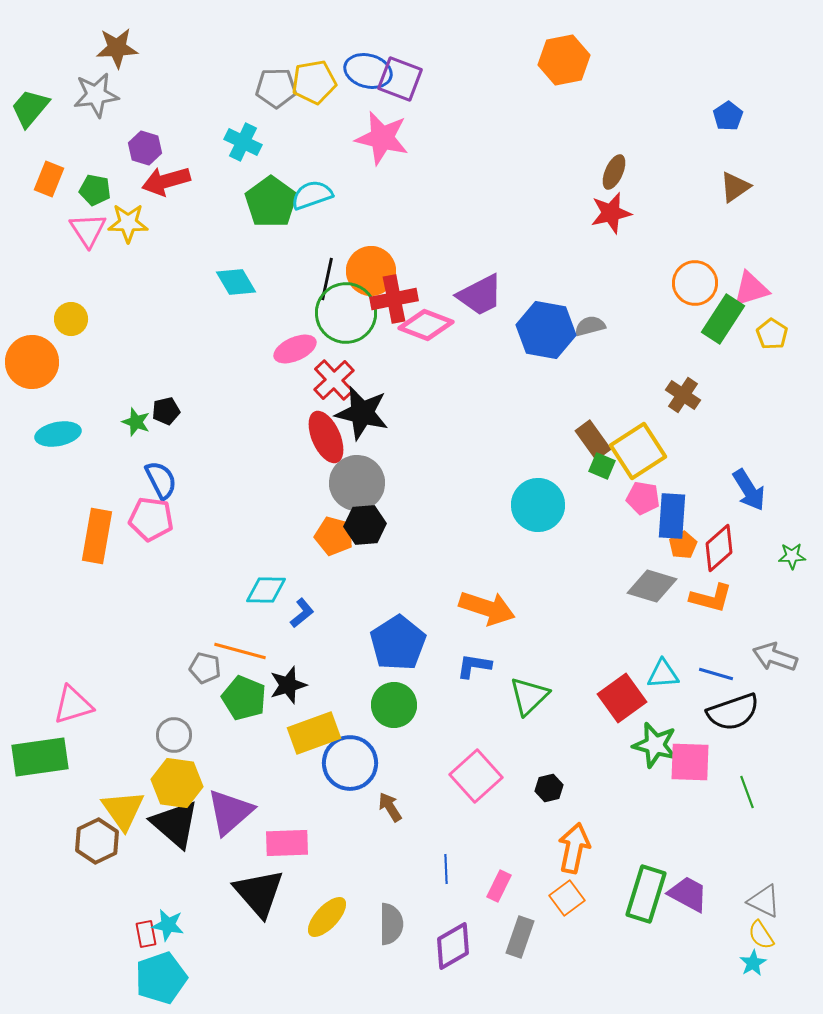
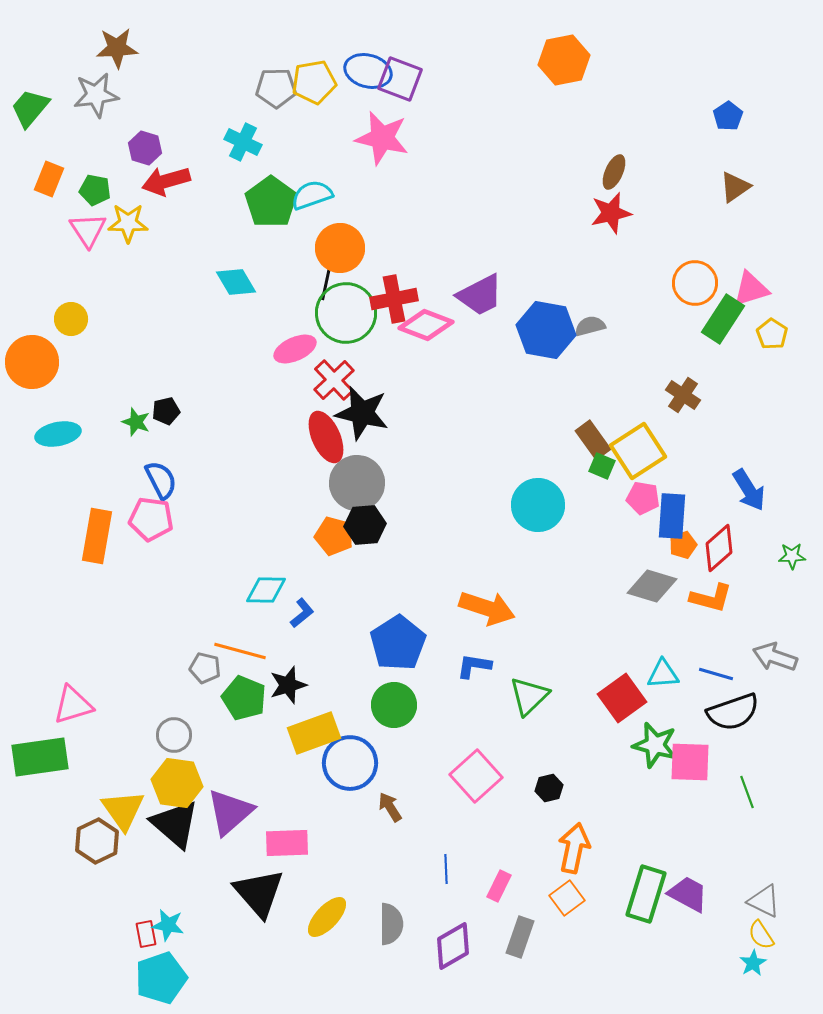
orange circle at (371, 271): moved 31 px left, 23 px up
orange pentagon at (683, 545): rotated 12 degrees clockwise
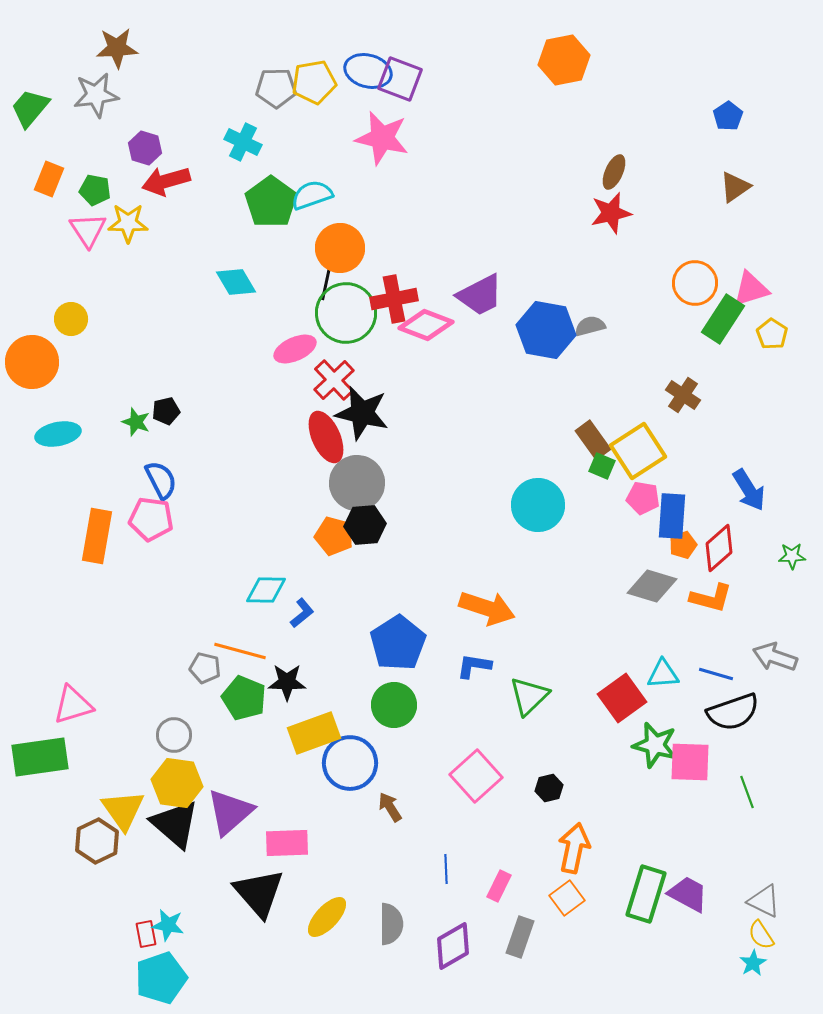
black star at (288, 685): moved 1 px left, 3 px up; rotated 18 degrees clockwise
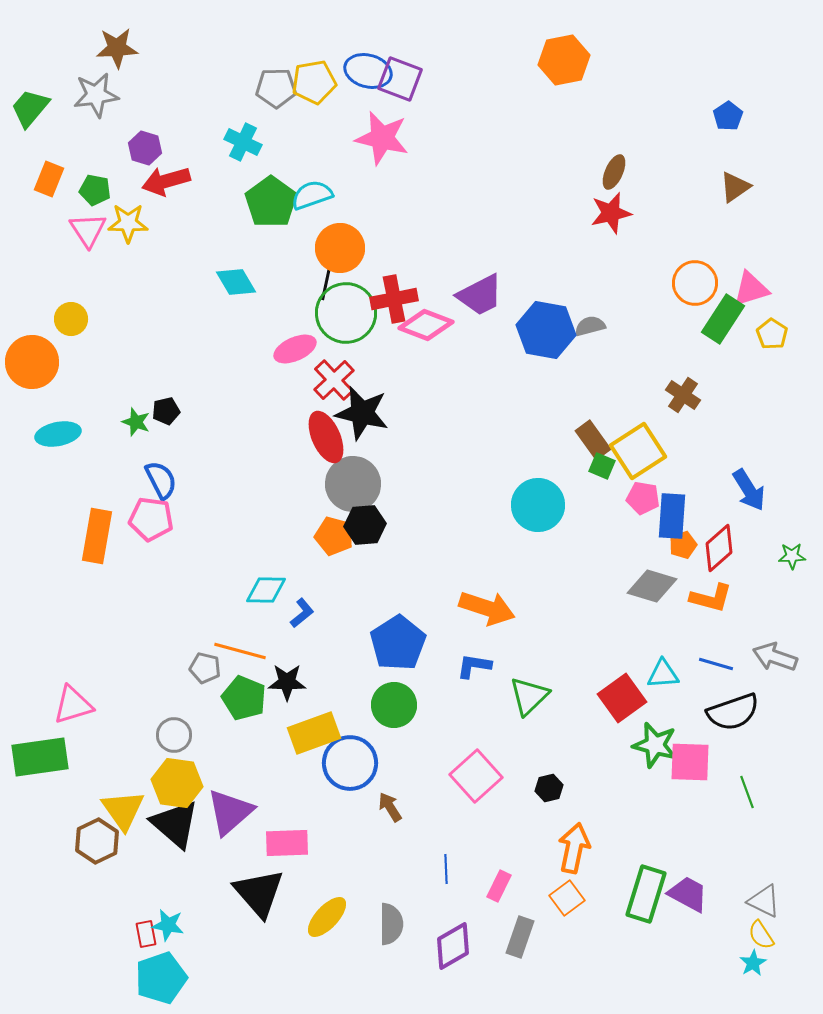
gray circle at (357, 483): moved 4 px left, 1 px down
blue line at (716, 674): moved 10 px up
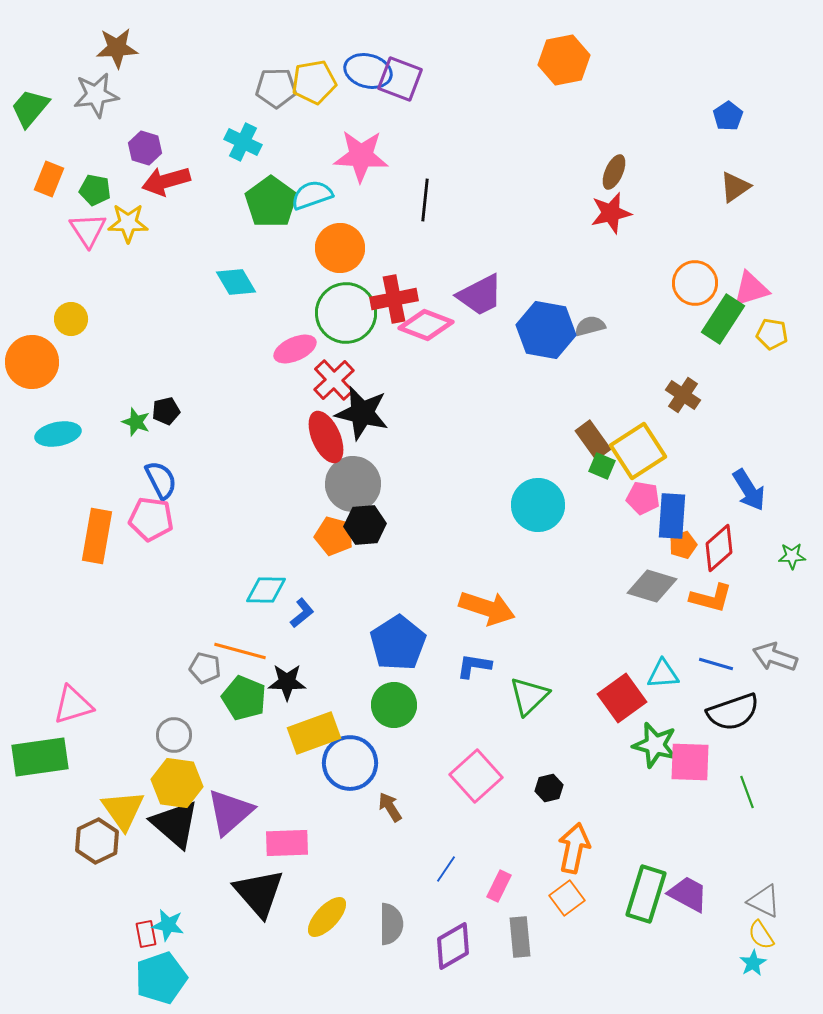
pink star at (382, 138): moved 21 px left, 18 px down; rotated 10 degrees counterclockwise
black line at (327, 279): moved 98 px right, 79 px up; rotated 6 degrees counterclockwise
yellow pentagon at (772, 334): rotated 24 degrees counterclockwise
blue line at (446, 869): rotated 36 degrees clockwise
gray rectangle at (520, 937): rotated 24 degrees counterclockwise
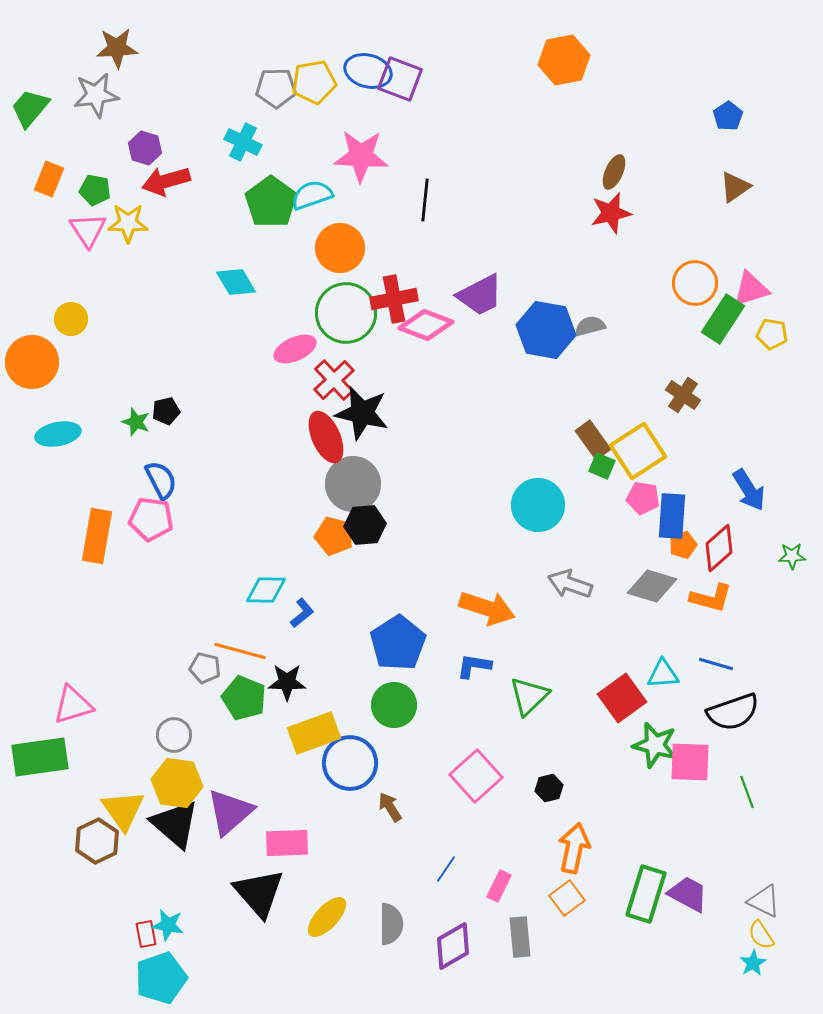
gray arrow at (775, 657): moved 205 px left, 73 px up
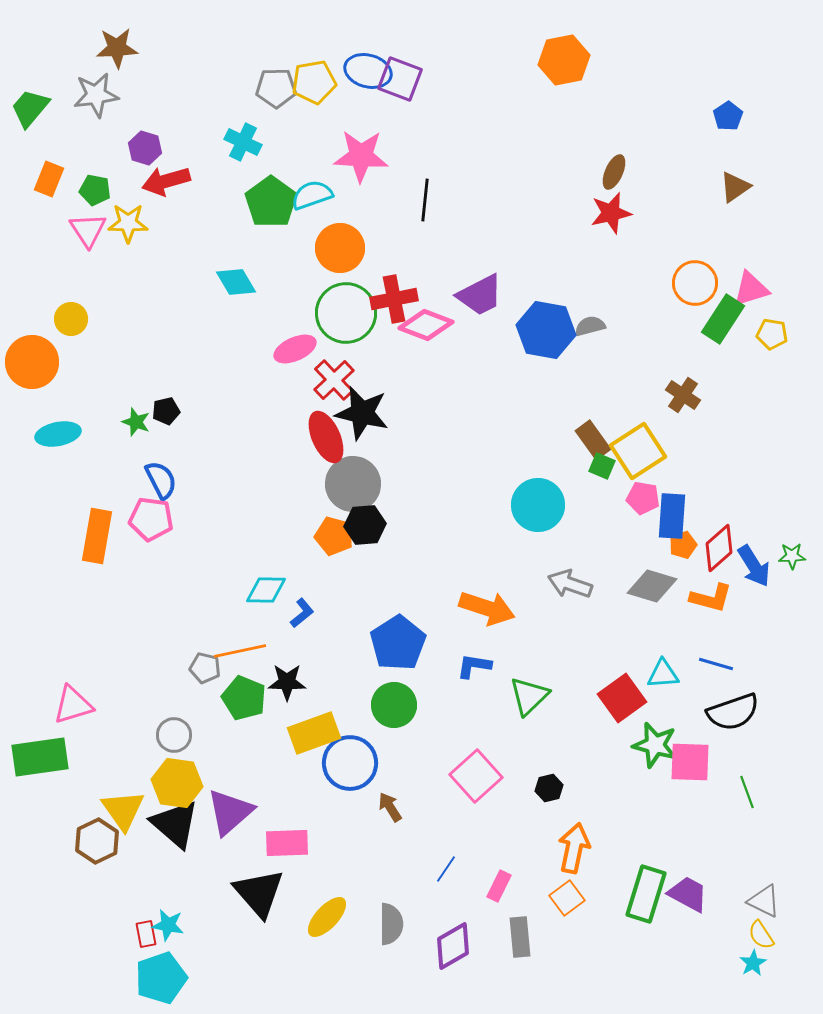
blue arrow at (749, 490): moved 5 px right, 76 px down
orange line at (240, 651): rotated 27 degrees counterclockwise
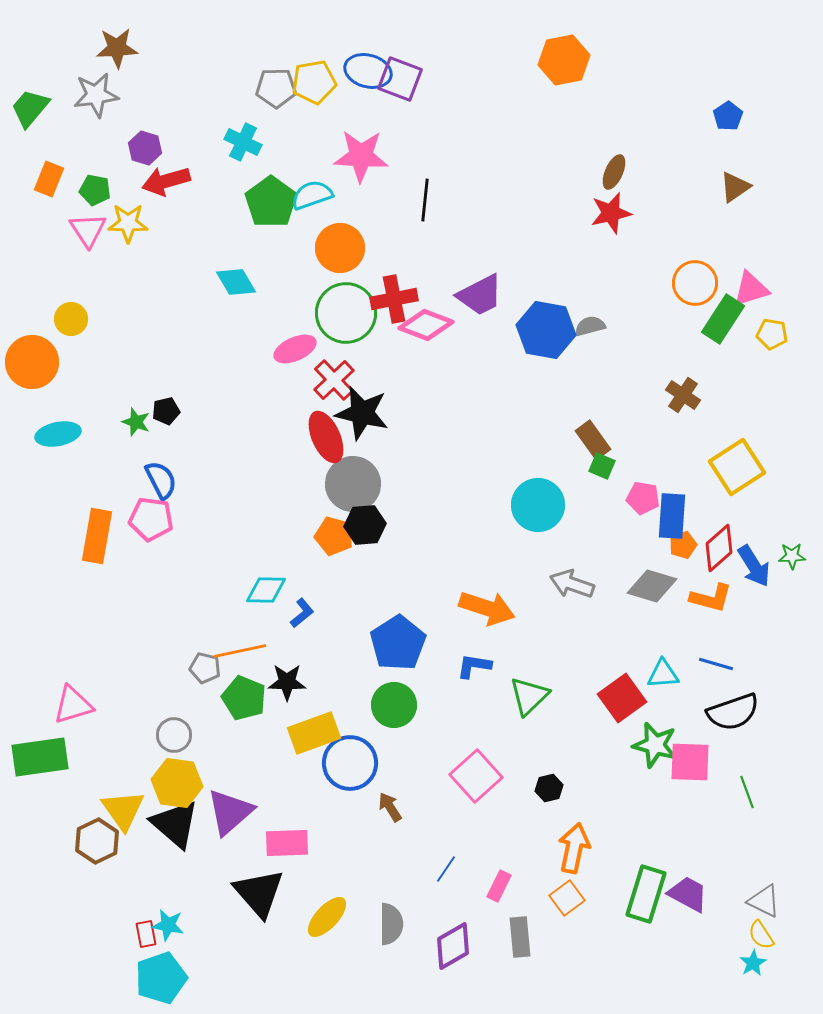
yellow square at (638, 451): moved 99 px right, 16 px down
gray arrow at (570, 584): moved 2 px right
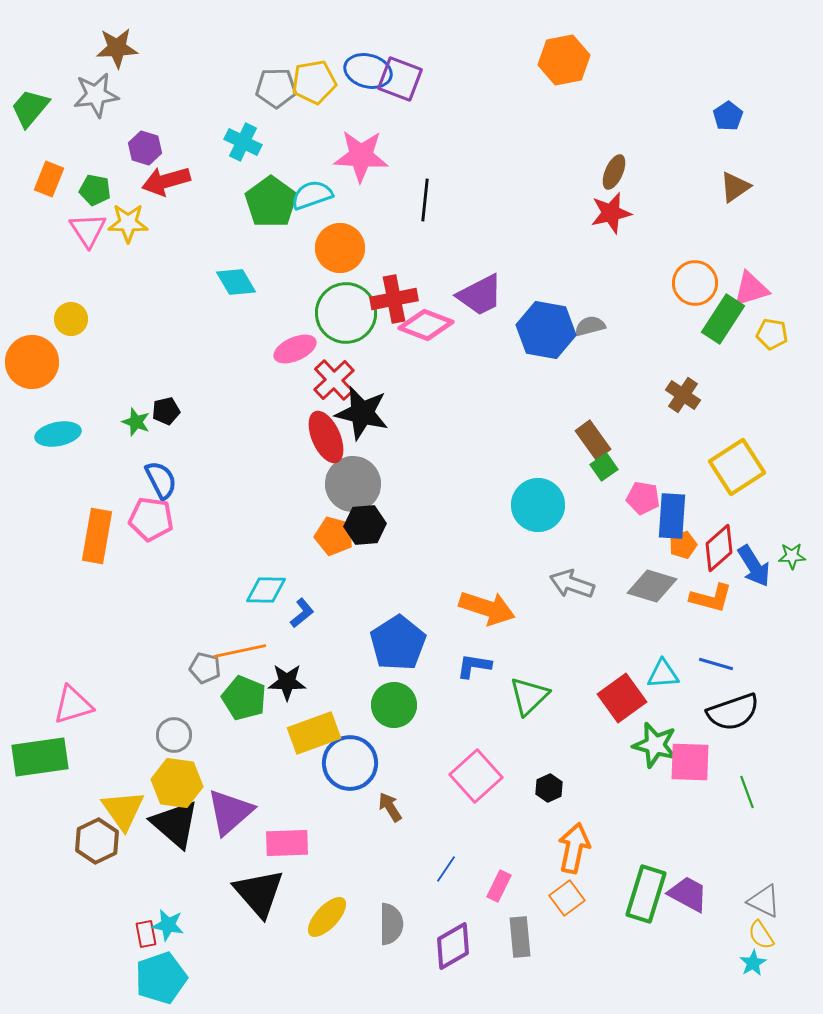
green square at (602, 466): moved 2 px right, 1 px down; rotated 32 degrees clockwise
black hexagon at (549, 788): rotated 12 degrees counterclockwise
